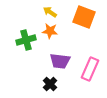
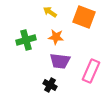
orange star: moved 6 px right, 6 px down
pink rectangle: moved 1 px right, 2 px down
black cross: moved 1 px down; rotated 16 degrees counterclockwise
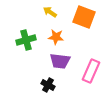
black cross: moved 2 px left
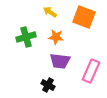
green cross: moved 3 px up
